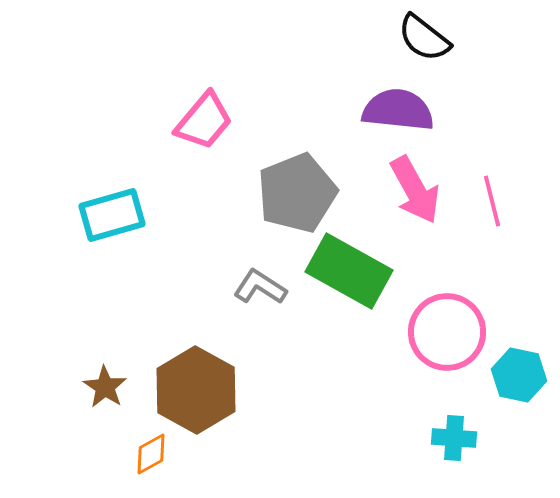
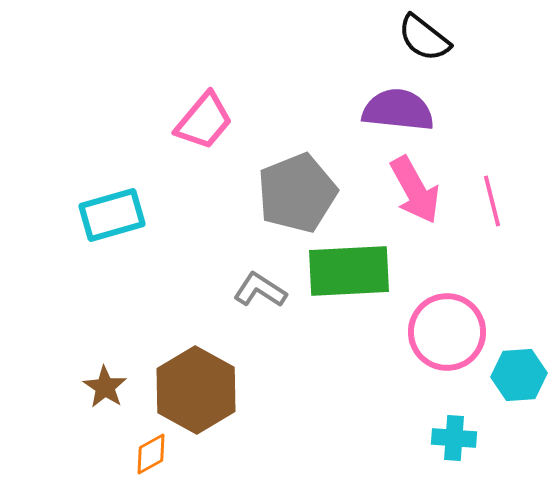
green rectangle: rotated 32 degrees counterclockwise
gray L-shape: moved 3 px down
cyan hexagon: rotated 16 degrees counterclockwise
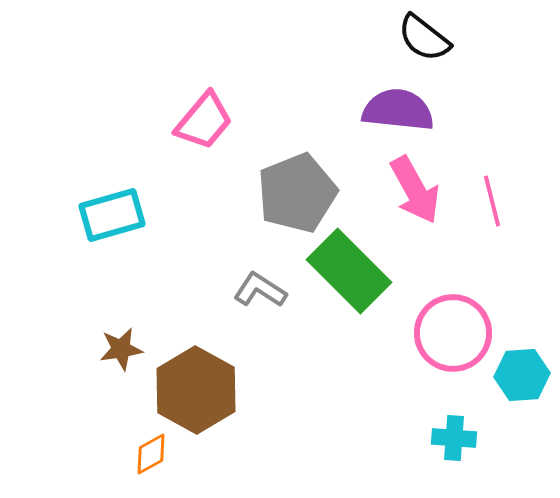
green rectangle: rotated 48 degrees clockwise
pink circle: moved 6 px right, 1 px down
cyan hexagon: moved 3 px right
brown star: moved 16 px right, 38 px up; rotated 30 degrees clockwise
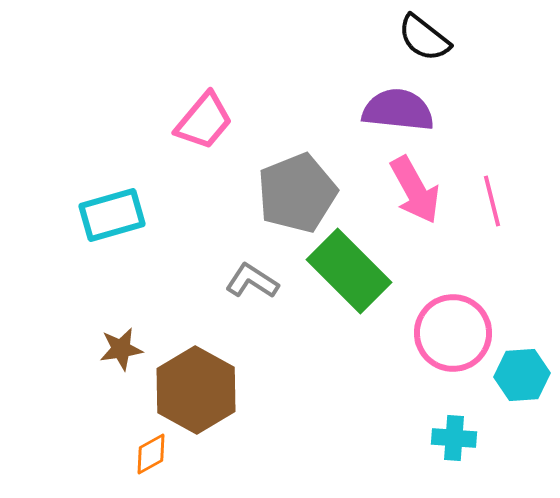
gray L-shape: moved 8 px left, 9 px up
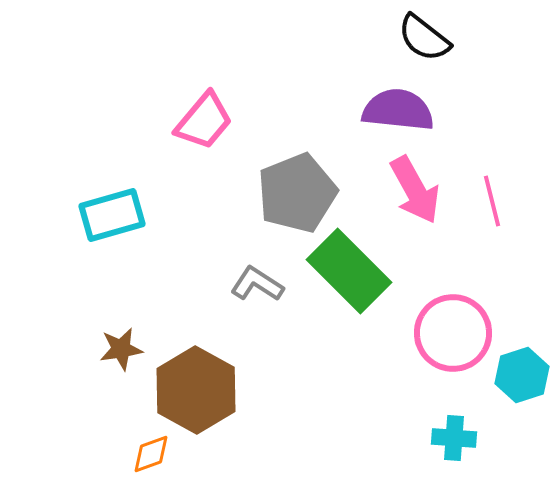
gray L-shape: moved 5 px right, 3 px down
cyan hexagon: rotated 14 degrees counterclockwise
orange diamond: rotated 9 degrees clockwise
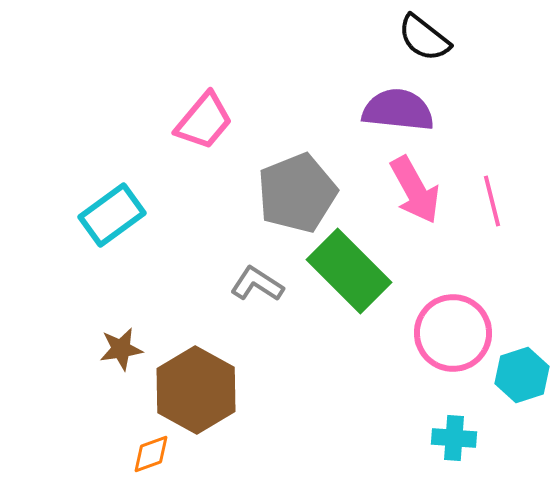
cyan rectangle: rotated 20 degrees counterclockwise
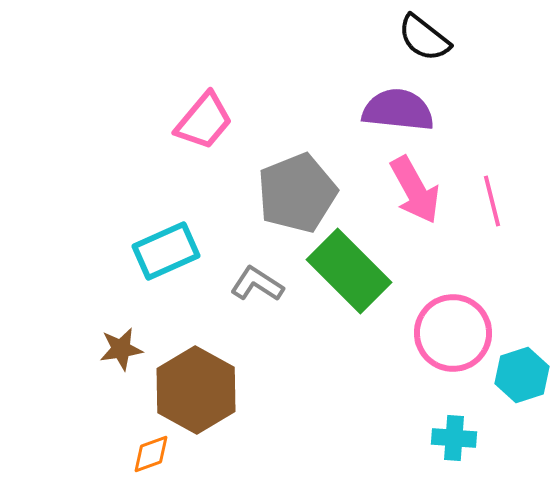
cyan rectangle: moved 54 px right, 36 px down; rotated 12 degrees clockwise
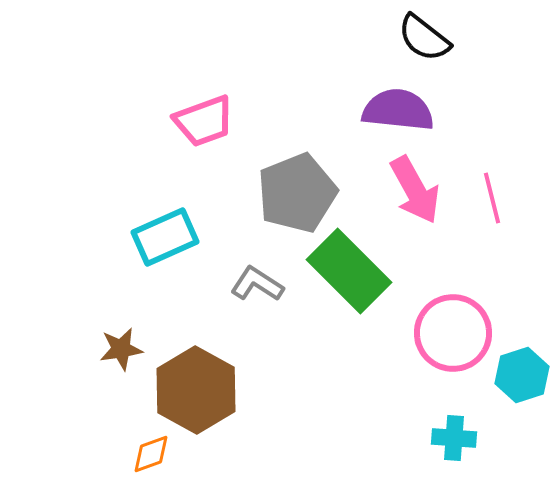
pink trapezoid: rotated 30 degrees clockwise
pink line: moved 3 px up
cyan rectangle: moved 1 px left, 14 px up
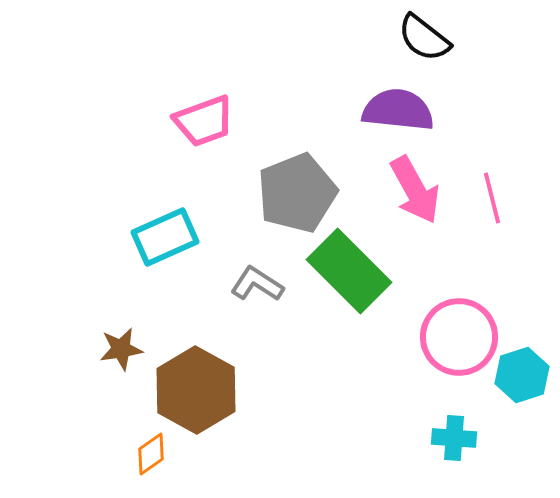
pink circle: moved 6 px right, 4 px down
orange diamond: rotated 15 degrees counterclockwise
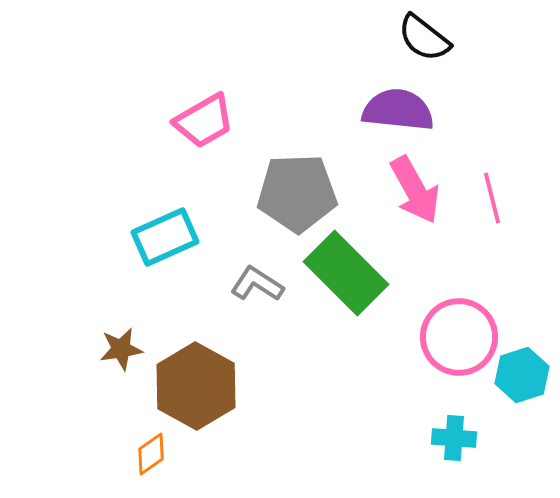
pink trapezoid: rotated 10 degrees counterclockwise
gray pentagon: rotated 20 degrees clockwise
green rectangle: moved 3 px left, 2 px down
brown hexagon: moved 4 px up
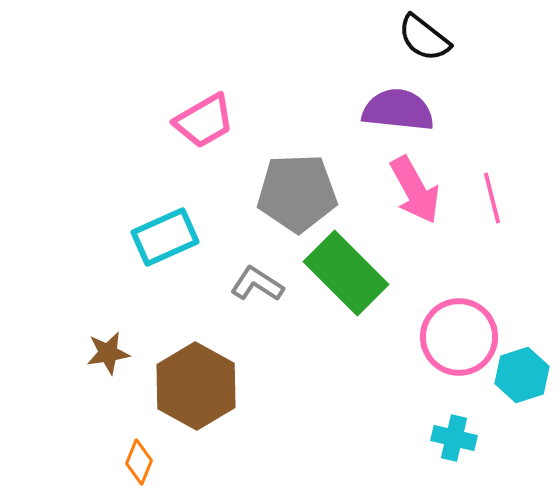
brown star: moved 13 px left, 4 px down
cyan cross: rotated 9 degrees clockwise
orange diamond: moved 12 px left, 8 px down; rotated 33 degrees counterclockwise
